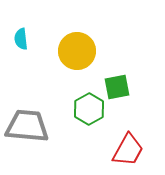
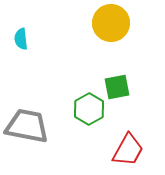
yellow circle: moved 34 px right, 28 px up
gray trapezoid: rotated 6 degrees clockwise
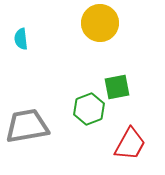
yellow circle: moved 11 px left
green hexagon: rotated 8 degrees clockwise
gray trapezoid: rotated 21 degrees counterclockwise
red trapezoid: moved 2 px right, 6 px up
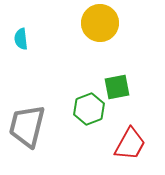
gray trapezoid: rotated 66 degrees counterclockwise
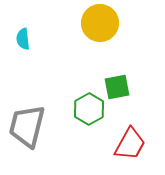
cyan semicircle: moved 2 px right
green hexagon: rotated 8 degrees counterclockwise
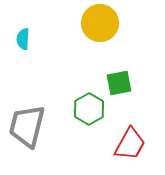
cyan semicircle: rotated 10 degrees clockwise
green square: moved 2 px right, 4 px up
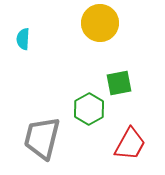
gray trapezoid: moved 15 px right, 12 px down
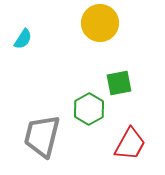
cyan semicircle: rotated 150 degrees counterclockwise
gray trapezoid: moved 2 px up
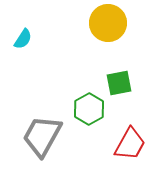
yellow circle: moved 8 px right
gray trapezoid: rotated 15 degrees clockwise
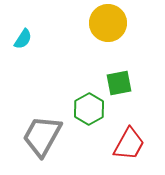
red trapezoid: moved 1 px left
